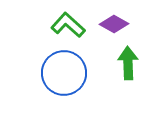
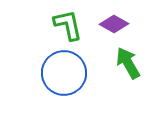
green L-shape: rotated 36 degrees clockwise
green arrow: rotated 28 degrees counterclockwise
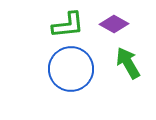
green L-shape: rotated 96 degrees clockwise
blue circle: moved 7 px right, 4 px up
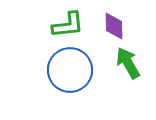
purple diamond: moved 2 px down; rotated 60 degrees clockwise
blue circle: moved 1 px left, 1 px down
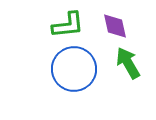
purple diamond: moved 1 px right; rotated 12 degrees counterclockwise
blue circle: moved 4 px right, 1 px up
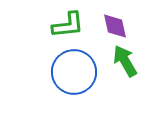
green arrow: moved 3 px left, 2 px up
blue circle: moved 3 px down
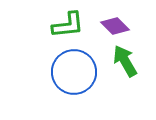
purple diamond: rotated 32 degrees counterclockwise
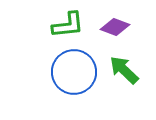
purple diamond: moved 1 px down; rotated 24 degrees counterclockwise
green arrow: moved 1 px left, 9 px down; rotated 16 degrees counterclockwise
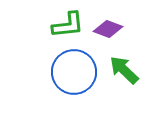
purple diamond: moved 7 px left, 2 px down
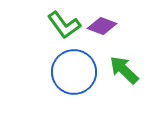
green L-shape: moved 4 px left; rotated 60 degrees clockwise
purple diamond: moved 6 px left, 3 px up
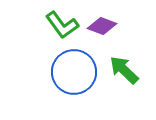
green L-shape: moved 2 px left
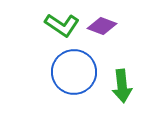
green L-shape: rotated 20 degrees counterclockwise
green arrow: moved 2 px left, 16 px down; rotated 140 degrees counterclockwise
